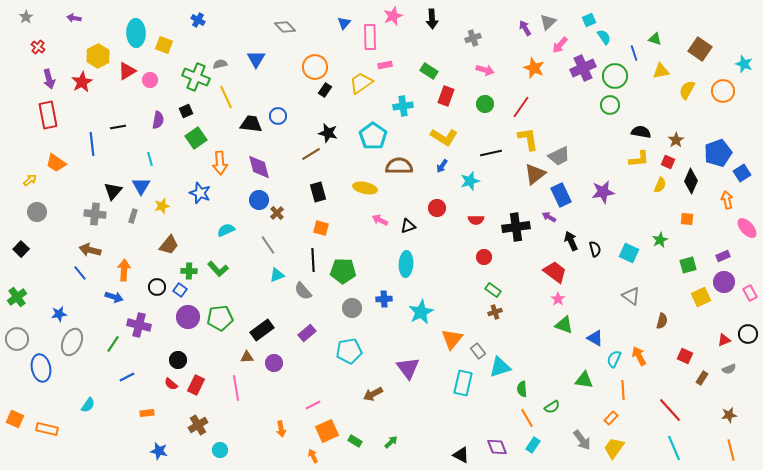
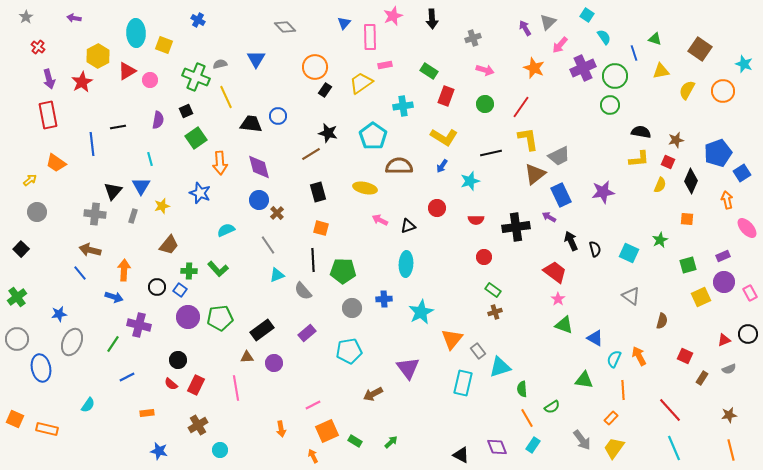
cyan square at (589, 20): moved 2 px left, 5 px up; rotated 32 degrees counterclockwise
brown star at (676, 140): rotated 21 degrees clockwise
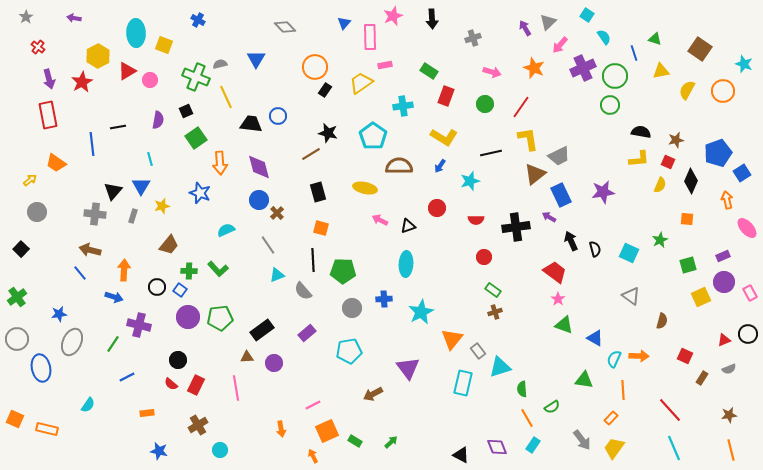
pink arrow at (485, 70): moved 7 px right, 2 px down
blue arrow at (442, 166): moved 2 px left
orange arrow at (639, 356): rotated 120 degrees clockwise
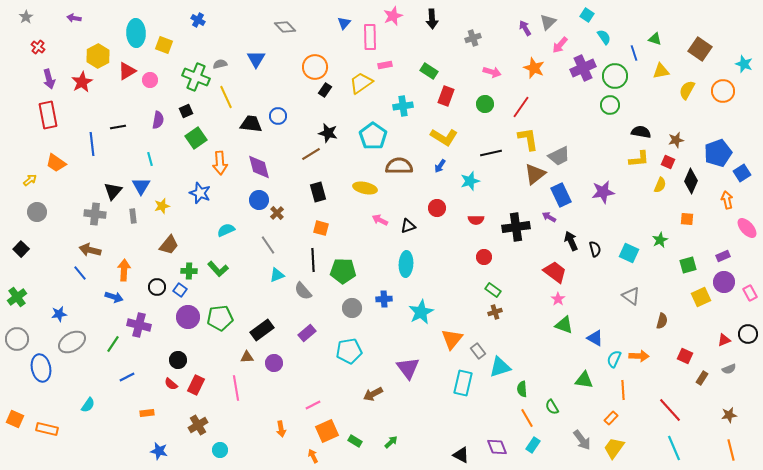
gray rectangle at (133, 216): rotated 24 degrees counterclockwise
gray ellipse at (72, 342): rotated 36 degrees clockwise
green semicircle at (552, 407): rotated 91 degrees clockwise
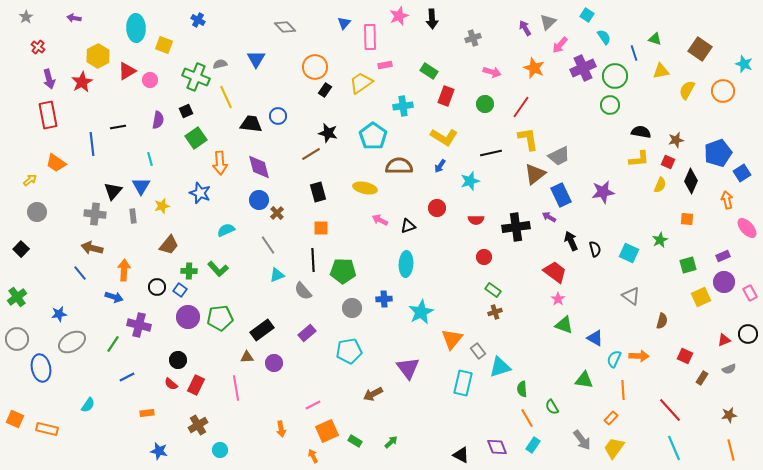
pink star at (393, 16): moved 6 px right
cyan ellipse at (136, 33): moved 5 px up
orange square at (321, 228): rotated 14 degrees counterclockwise
brown arrow at (90, 250): moved 2 px right, 2 px up
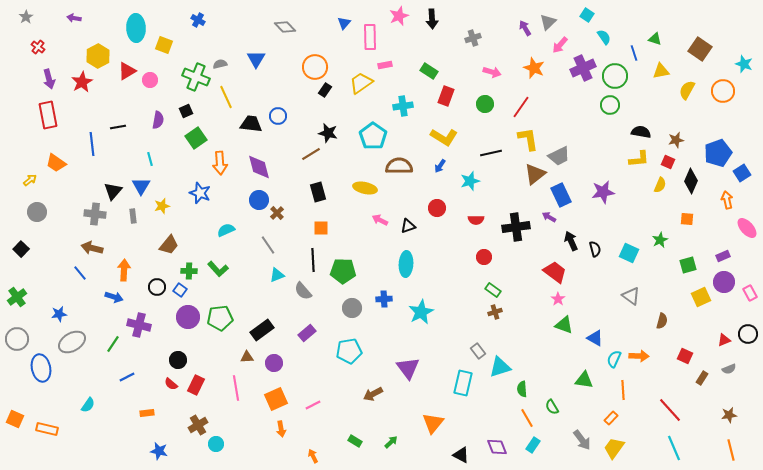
orange triangle at (452, 339): moved 19 px left, 84 px down
orange square at (327, 431): moved 51 px left, 32 px up
cyan circle at (220, 450): moved 4 px left, 6 px up
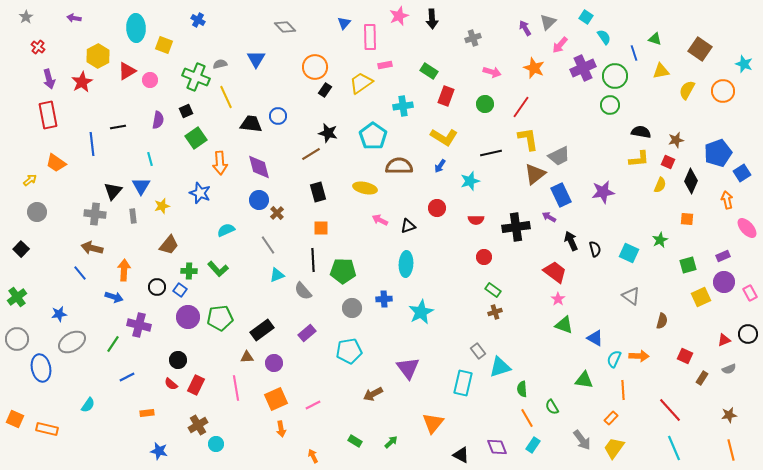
cyan square at (587, 15): moved 1 px left, 2 px down
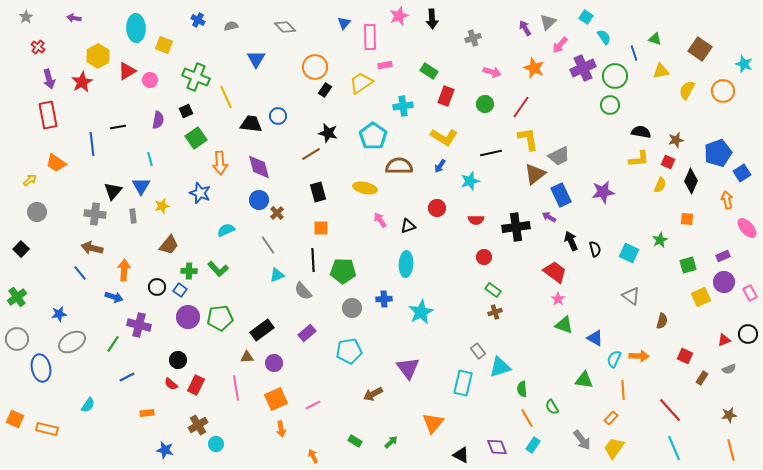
gray semicircle at (220, 64): moved 11 px right, 38 px up
pink arrow at (380, 220): rotated 28 degrees clockwise
blue star at (159, 451): moved 6 px right, 1 px up
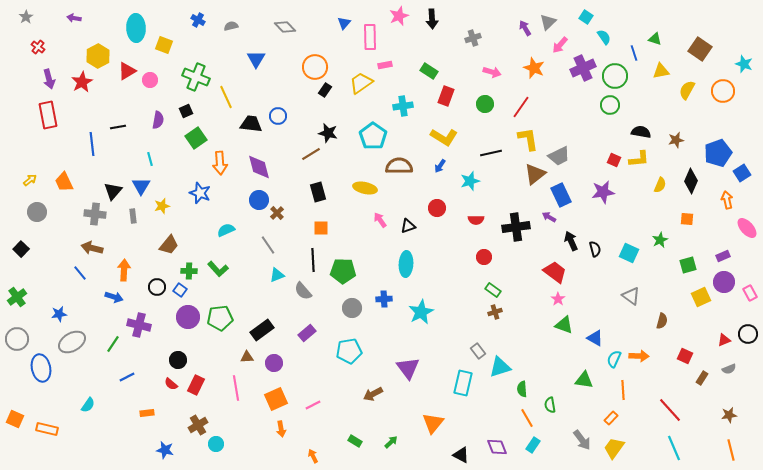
red square at (668, 162): moved 54 px left, 2 px up
orange trapezoid at (56, 163): moved 8 px right, 19 px down; rotated 30 degrees clockwise
green semicircle at (552, 407): moved 2 px left, 2 px up; rotated 21 degrees clockwise
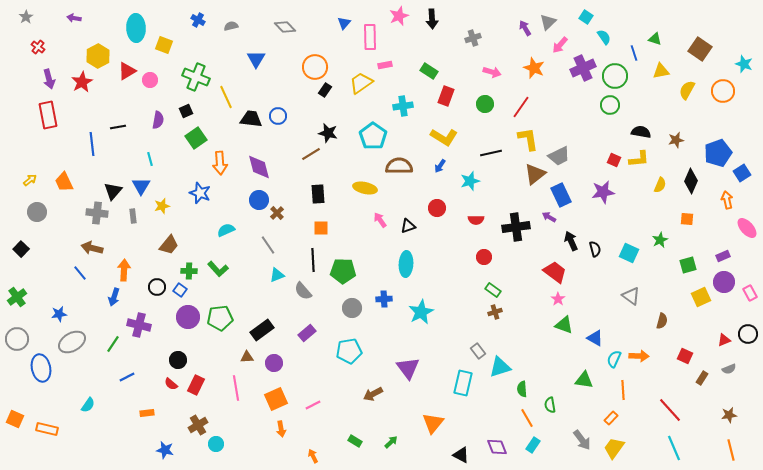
black trapezoid at (251, 124): moved 5 px up
black rectangle at (318, 192): moved 2 px down; rotated 12 degrees clockwise
gray cross at (95, 214): moved 2 px right, 1 px up
blue arrow at (114, 297): rotated 90 degrees clockwise
